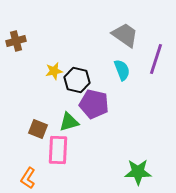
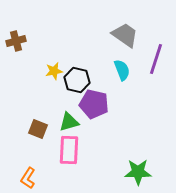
pink rectangle: moved 11 px right
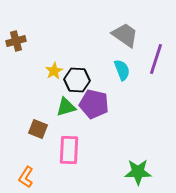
yellow star: rotated 18 degrees counterclockwise
black hexagon: rotated 10 degrees counterclockwise
green triangle: moved 3 px left, 15 px up
orange L-shape: moved 2 px left, 1 px up
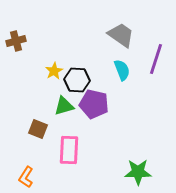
gray trapezoid: moved 4 px left
green triangle: moved 2 px left, 1 px up
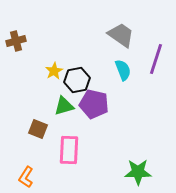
cyan semicircle: moved 1 px right
black hexagon: rotated 15 degrees counterclockwise
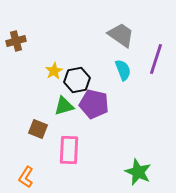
green star: rotated 24 degrees clockwise
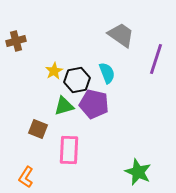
cyan semicircle: moved 16 px left, 3 px down
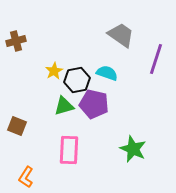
cyan semicircle: rotated 50 degrees counterclockwise
brown square: moved 21 px left, 3 px up
green star: moved 5 px left, 23 px up
